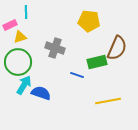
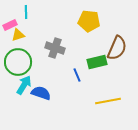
yellow triangle: moved 2 px left, 2 px up
blue line: rotated 48 degrees clockwise
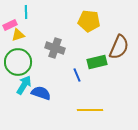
brown semicircle: moved 2 px right, 1 px up
yellow line: moved 18 px left, 9 px down; rotated 10 degrees clockwise
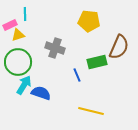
cyan line: moved 1 px left, 2 px down
yellow line: moved 1 px right, 1 px down; rotated 15 degrees clockwise
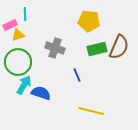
green rectangle: moved 13 px up
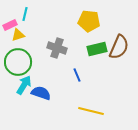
cyan line: rotated 16 degrees clockwise
gray cross: moved 2 px right
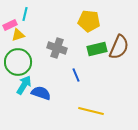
blue line: moved 1 px left
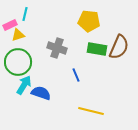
green rectangle: rotated 24 degrees clockwise
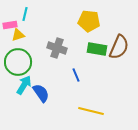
pink rectangle: rotated 16 degrees clockwise
blue semicircle: rotated 36 degrees clockwise
